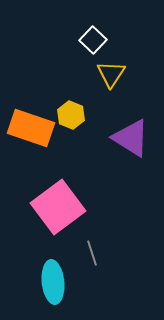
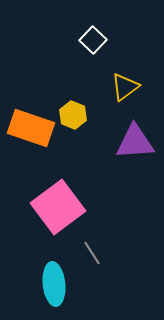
yellow triangle: moved 14 px right, 13 px down; rotated 20 degrees clockwise
yellow hexagon: moved 2 px right
purple triangle: moved 4 px right, 4 px down; rotated 36 degrees counterclockwise
gray line: rotated 15 degrees counterclockwise
cyan ellipse: moved 1 px right, 2 px down
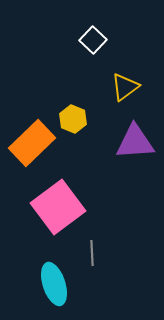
yellow hexagon: moved 4 px down
orange rectangle: moved 1 px right, 15 px down; rotated 63 degrees counterclockwise
gray line: rotated 30 degrees clockwise
cyan ellipse: rotated 12 degrees counterclockwise
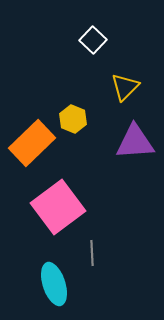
yellow triangle: rotated 8 degrees counterclockwise
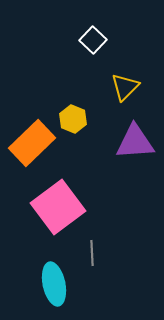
cyan ellipse: rotated 6 degrees clockwise
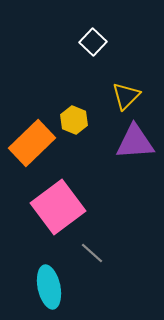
white square: moved 2 px down
yellow triangle: moved 1 px right, 9 px down
yellow hexagon: moved 1 px right, 1 px down
gray line: rotated 45 degrees counterclockwise
cyan ellipse: moved 5 px left, 3 px down
